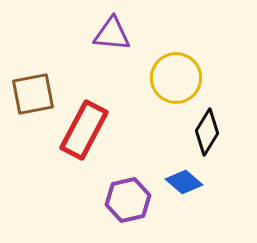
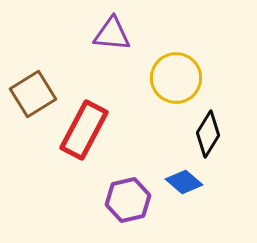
brown square: rotated 21 degrees counterclockwise
black diamond: moved 1 px right, 2 px down
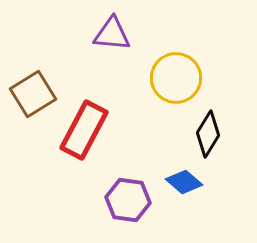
purple hexagon: rotated 21 degrees clockwise
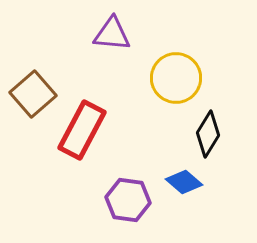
brown square: rotated 9 degrees counterclockwise
red rectangle: moved 2 px left
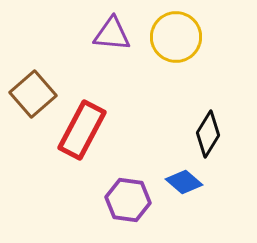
yellow circle: moved 41 px up
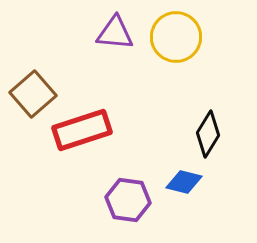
purple triangle: moved 3 px right, 1 px up
red rectangle: rotated 44 degrees clockwise
blue diamond: rotated 27 degrees counterclockwise
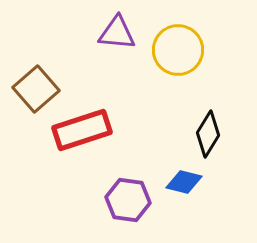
purple triangle: moved 2 px right
yellow circle: moved 2 px right, 13 px down
brown square: moved 3 px right, 5 px up
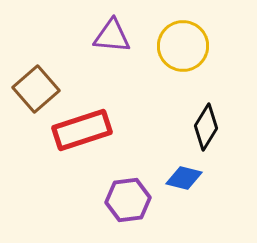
purple triangle: moved 5 px left, 3 px down
yellow circle: moved 5 px right, 4 px up
black diamond: moved 2 px left, 7 px up
blue diamond: moved 4 px up
purple hexagon: rotated 15 degrees counterclockwise
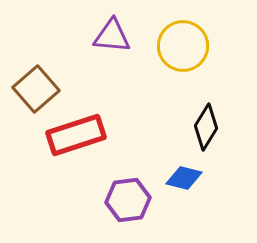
red rectangle: moved 6 px left, 5 px down
